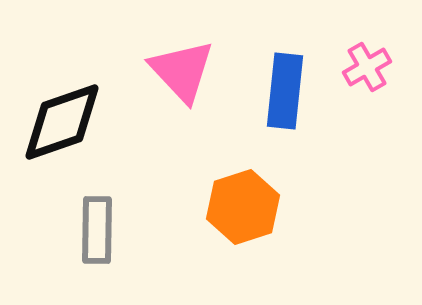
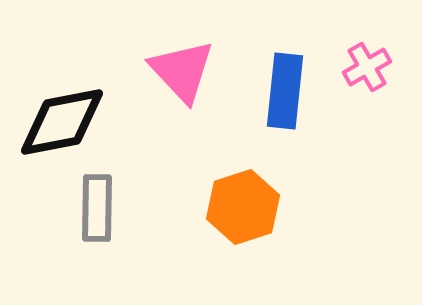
black diamond: rotated 8 degrees clockwise
gray rectangle: moved 22 px up
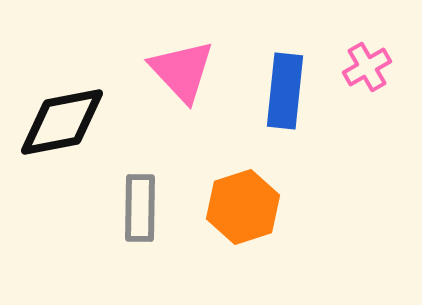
gray rectangle: moved 43 px right
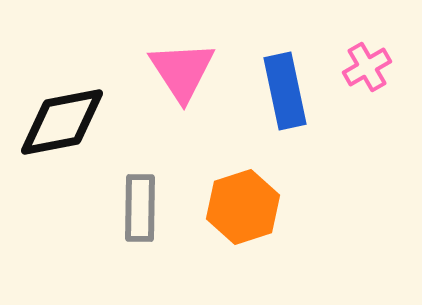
pink triangle: rotated 10 degrees clockwise
blue rectangle: rotated 18 degrees counterclockwise
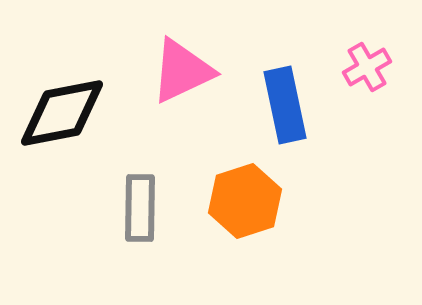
pink triangle: rotated 38 degrees clockwise
blue rectangle: moved 14 px down
black diamond: moved 9 px up
orange hexagon: moved 2 px right, 6 px up
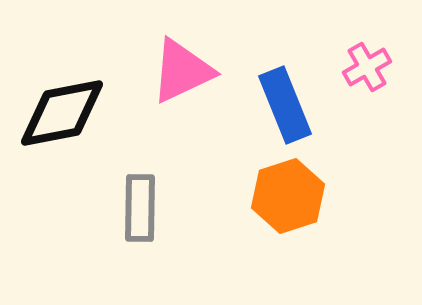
blue rectangle: rotated 10 degrees counterclockwise
orange hexagon: moved 43 px right, 5 px up
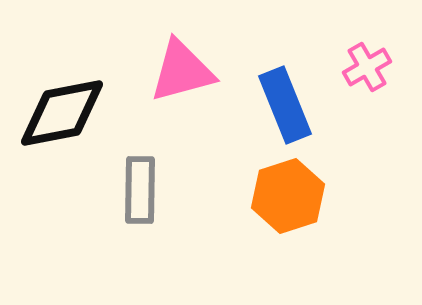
pink triangle: rotated 10 degrees clockwise
gray rectangle: moved 18 px up
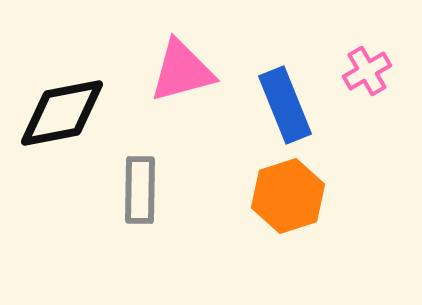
pink cross: moved 4 px down
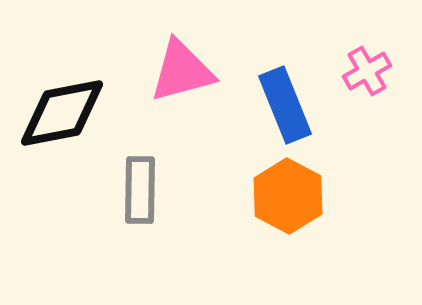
orange hexagon: rotated 14 degrees counterclockwise
